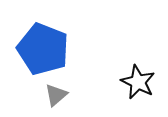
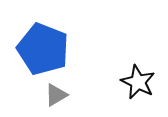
gray triangle: rotated 10 degrees clockwise
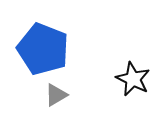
black star: moved 5 px left, 3 px up
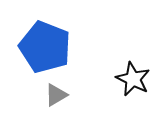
blue pentagon: moved 2 px right, 2 px up
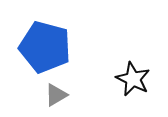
blue pentagon: rotated 6 degrees counterclockwise
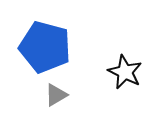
black star: moved 8 px left, 7 px up
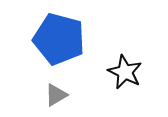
blue pentagon: moved 14 px right, 8 px up
